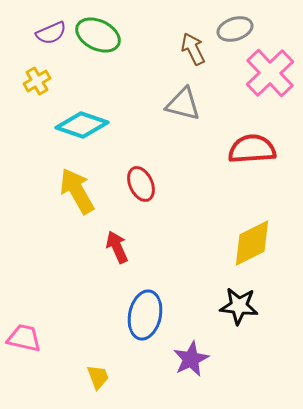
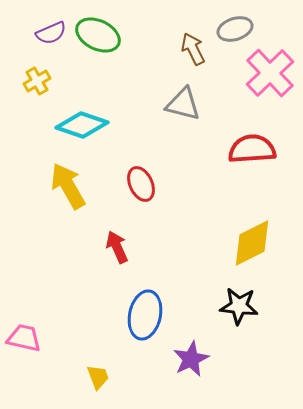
yellow arrow: moved 9 px left, 5 px up
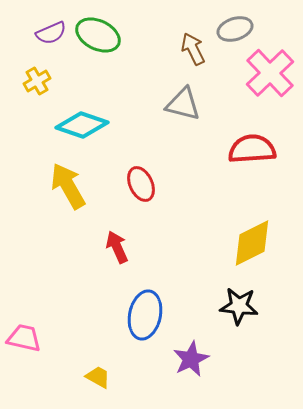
yellow trapezoid: rotated 40 degrees counterclockwise
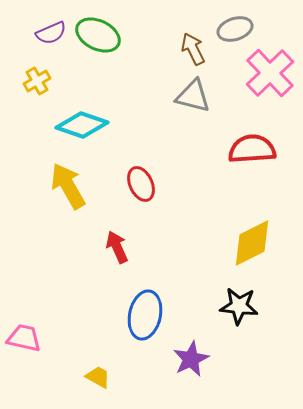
gray triangle: moved 10 px right, 8 px up
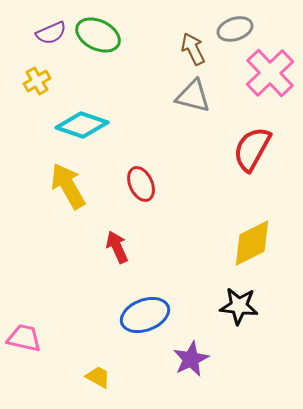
red semicircle: rotated 57 degrees counterclockwise
blue ellipse: rotated 57 degrees clockwise
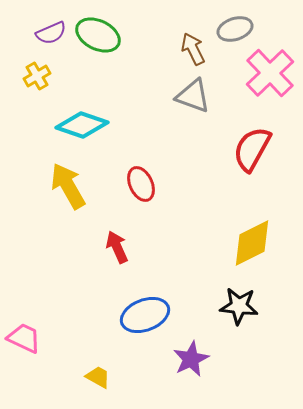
yellow cross: moved 5 px up
gray triangle: rotated 6 degrees clockwise
pink trapezoid: rotated 12 degrees clockwise
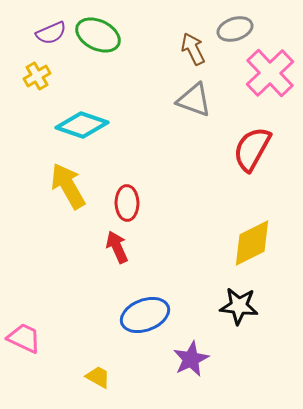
gray triangle: moved 1 px right, 4 px down
red ellipse: moved 14 px left, 19 px down; rotated 24 degrees clockwise
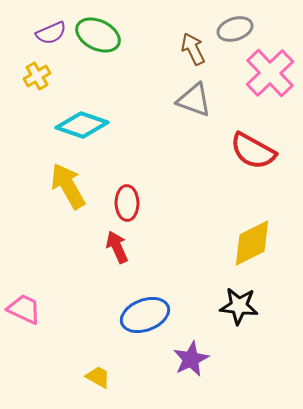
red semicircle: moved 1 px right, 2 px down; rotated 90 degrees counterclockwise
pink trapezoid: moved 29 px up
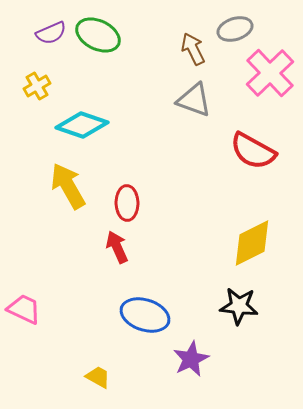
yellow cross: moved 10 px down
blue ellipse: rotated 39 degrees clockwise
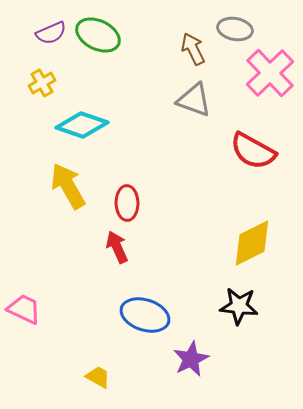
gray ellipse: rotated 28 degrees clockwise
yellow cross: moved 5 px right, 3 px up
